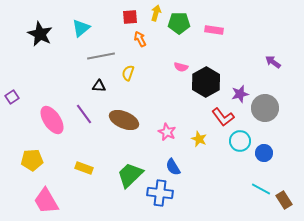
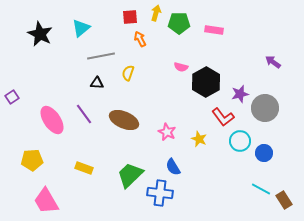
black triangle: moved 2 px left, 3 px up
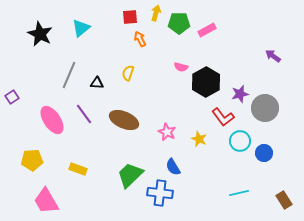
pink rectangle: moved 7 px left; rotated 36 degrees counterclockwise
gray line: moved 32 px left, 19 px down; rotated 56 degrees counterclockwise
purple arrow: moved 6 px up
yellow rectangle: moved 6 px left, 1 px down
cyan line: moved 22 px left, 4 px down; rotated 42 degrees counterclockwise
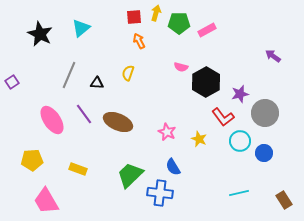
red square: moved 4 px right
orange arrow: moved 1 px left, 2 px down
purple square: moved 15 px up
gray circle: moved 5 px down
brown ellipse: moved 6 px left, 2 px down
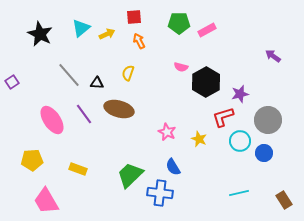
yellow arrow: moved 49 px left, 21 px down; rotated 49 degrees clockwise
gray line: rotated 64 degrees counterclockwise
gray circle: moved 3 px right, 7 px down
red L-shape: rotated 110 degrees clockwise
brown ellipse: moved 1 px right, 13 px up; rotated 8 degrees counterclockwise
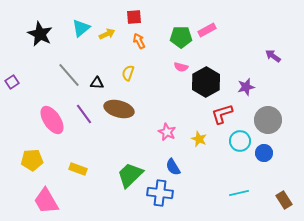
green pentagon: moved 2 px right, 14 px down
purple star: moved 6 px right, 7 px up
red L-shape: moved 1 px left, 3 px up
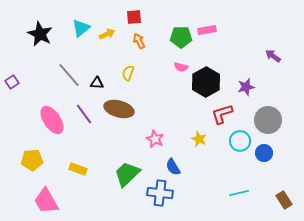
pink rectangle: rotated 18 degrees clockwise
pink star: moved 12 px left, 7 px down
green trapezoid: moved 3 px left, 1 px up
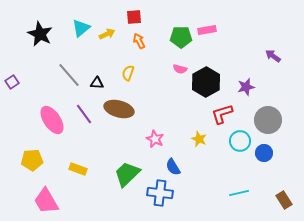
pink semicircle: moved 1 px left, 2 px down
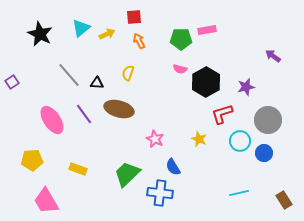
green pentagon: moved 2 px down
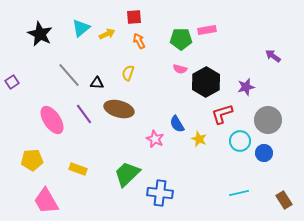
blue semicircle: moved 4 px right, 43 px up
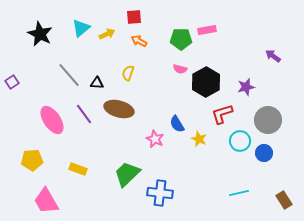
orange arrow: rotated 35 degrees counterclockwise
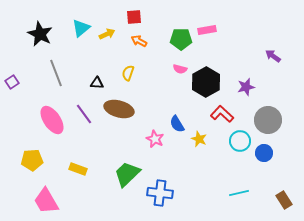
gray line: moved 13 px left, 2 px up; rotated 20 degrees clockwise
red L-shape: rotated 60 degrees clockwise
